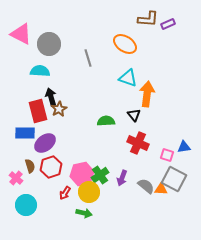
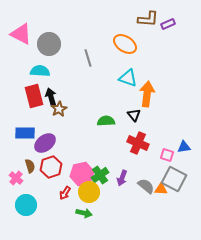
red rectangle: moved 4 px left, 15 px up
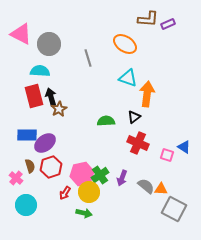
black triangle: moved 2 px down; rotated 32 degrees clockwise
blue rectangle: moved 2 px right, 2 px down
blue triangle: rotated 40 degrees clockwise
gray square: moved 30 px down
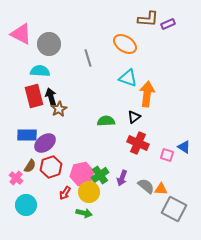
brown semicircle: rotated 48 degrees clockwise
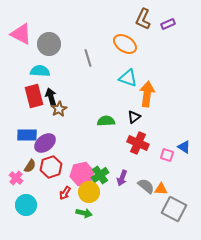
brown L-shape: moved 5 px left; rotated 110 degrees clockwise
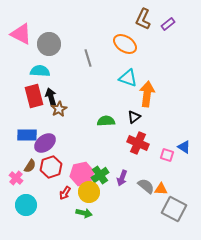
purple rectangle: rotated 16 degrees counterclockwise
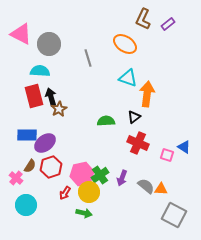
gray square: moved 6 px down
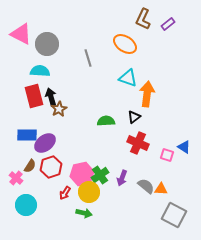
gray circle: moved 2 px left
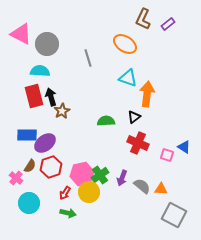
brown star: moved 3 px right, 2 px down
gray semicircle: moved 4 px left
cyan circle: moved 3 px right, 2 px up
green arrow: moved 16 px left
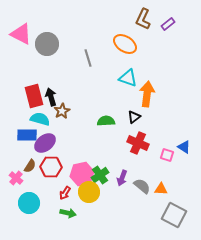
cyan semicircle: moved 48 px down; rotated 12 degrees clockwise
red hexagon: rotated 20 degrees clockwise
